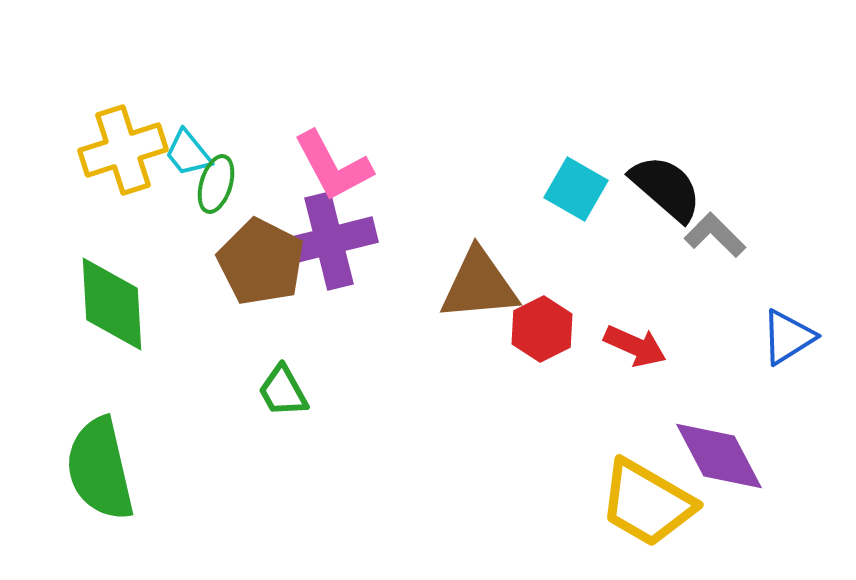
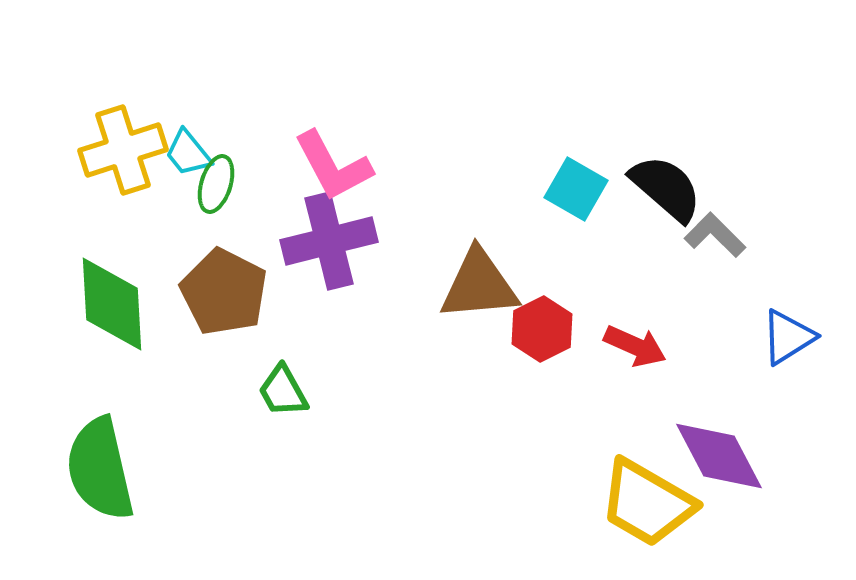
brown pentagon: moved 37 px left, 30 px down
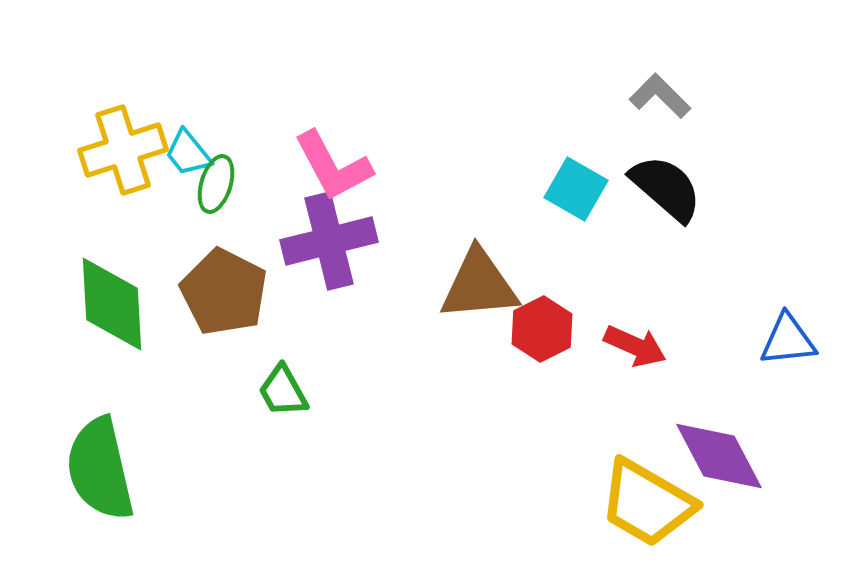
gray L-shape: moved 55 px left, 139 px up
blue triangle: moved 3 px down; rotated 26 degrees clockwise
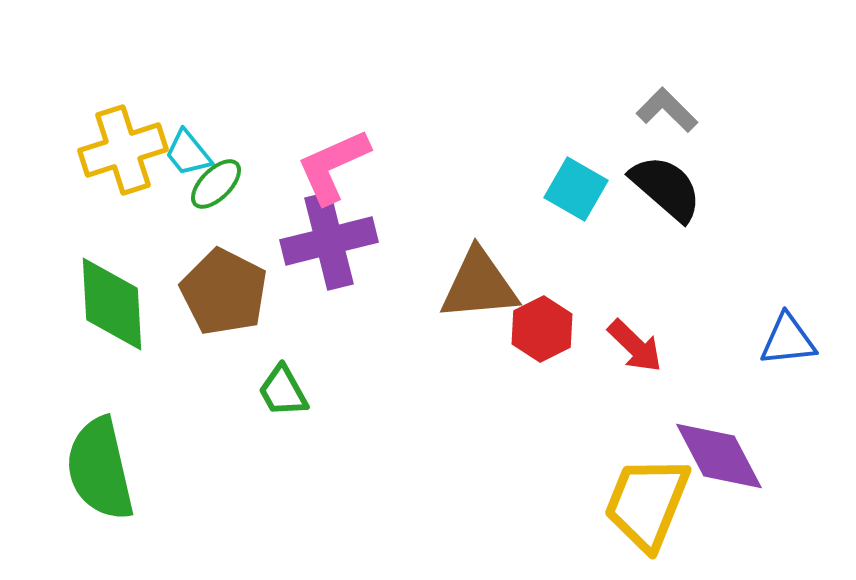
gray L-shape: moved 7 px right, 14 px down
pink L-shape: rotated 94 degrees clockwise
green ellipse: rotated 28 degrees clockwise
red arrow: rotated 20 degrees clockwise
yellow trapezoid: rotated 82 degrees clockwise
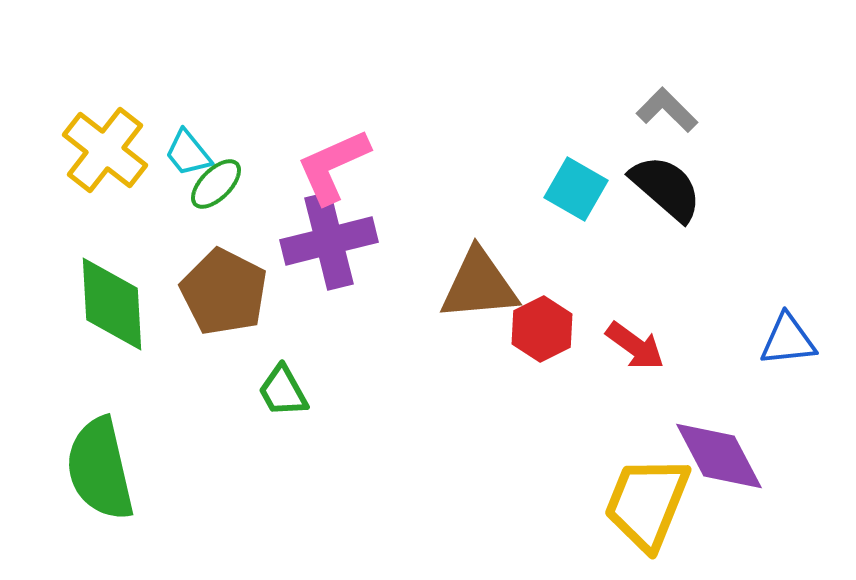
yellow cross: moved 18 px left; rotated 34 degrees counterclockwise
red arrow: rotated 8 degrees counterclockwise
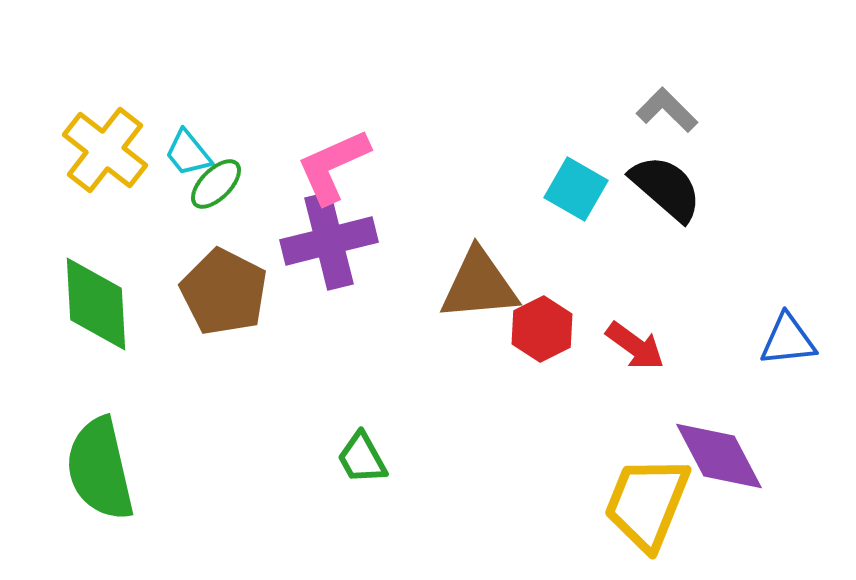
green diamond: moved 16 px left
green trapezoid: moved 79 px right, 67 px down
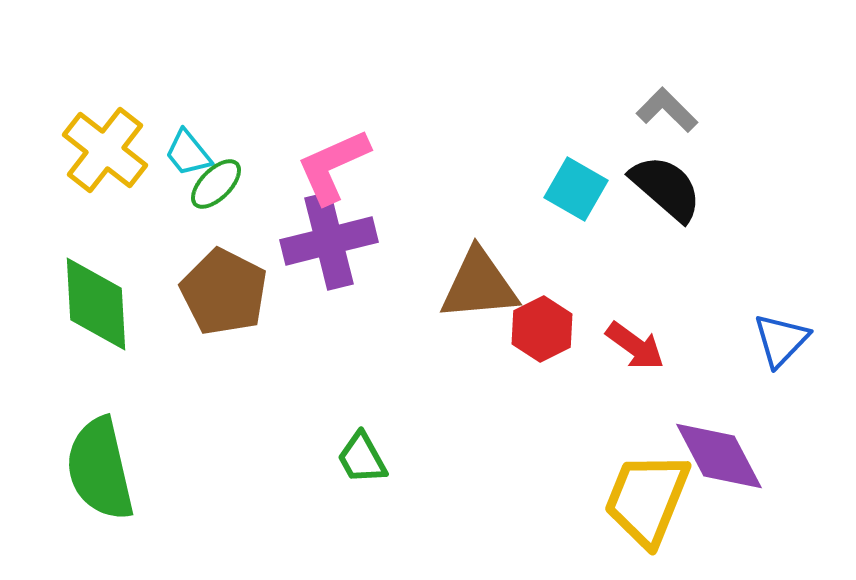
blue triangle: moved 7 px left; rotated 40 degrees counterclockwise
yellow trapezoid: moved 4 px up
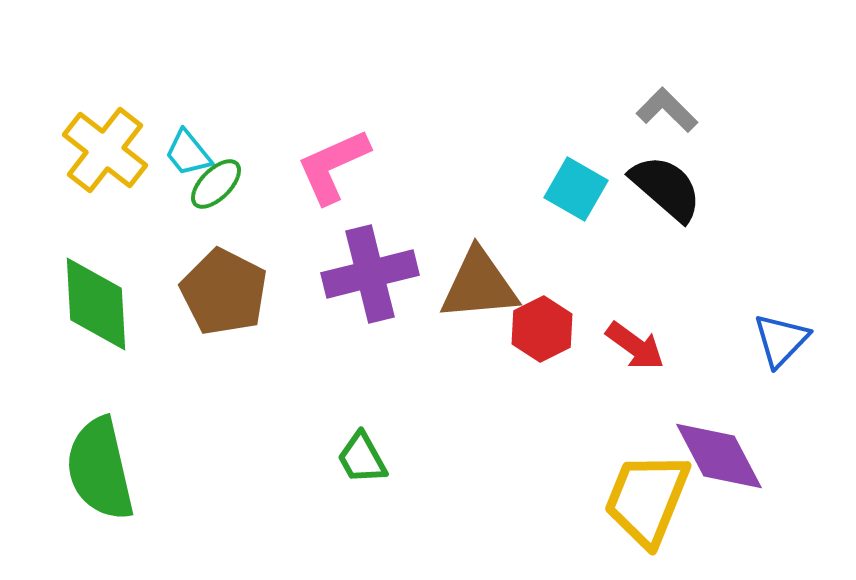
purple cross: moved 41 px right, 33 px down
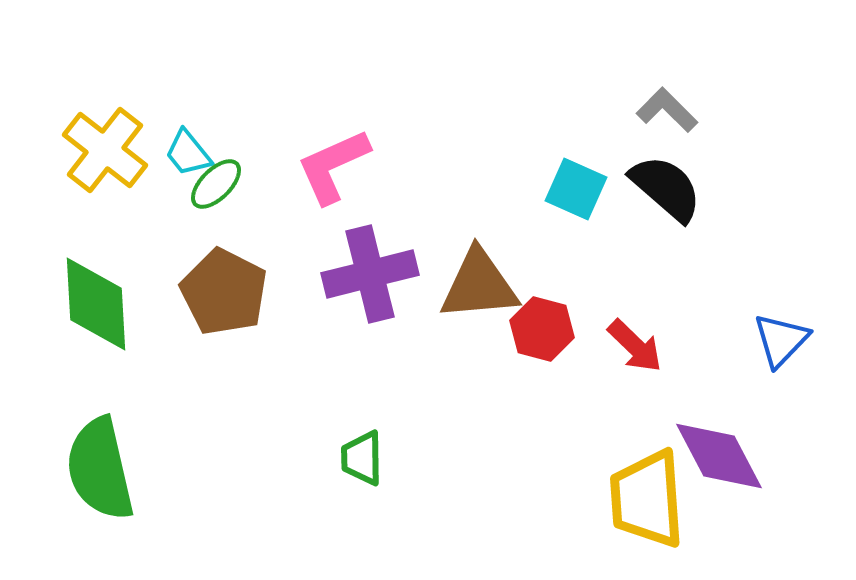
cyan square: rotated 6 degrees counterclockwise
red hexagon: rotated 18 degrees counterclockwise
red arrow: rotated 8 degrees clockwise
green trapezoid: rotated 28 degrees clockwise
yellow trapezoid: rotated 26 degrees counterclockwise
